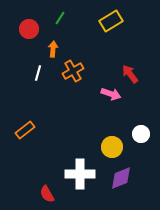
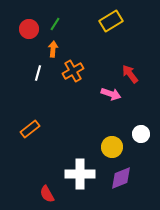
green line: moved 5 px left, 6 px down
orange rectangle: moved 5 px right, 1 px up
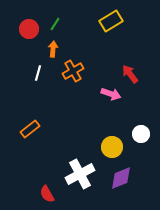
white cross: rotated 28 degrees counterclockwise
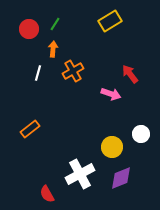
yellow rectangle: moved 1 px left
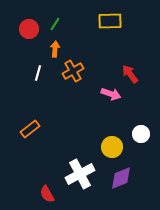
yellow rectangle: rotated 30 degrees clockwise
orange arrow: moved 2 px right
